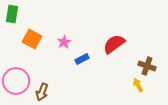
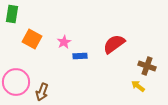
blue rectangle: moved 2 px left, 3 px up; rotated 24 degrees clockwise
pink circle: moved 1 px down
yellow arrow: moved 1 px down; rotated 24 degrees counterclockwise
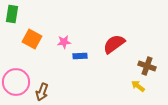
pink star: rotated 24 degrees clockwise
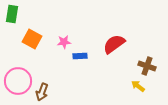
pink circle: moved 2 px right, 1 px up
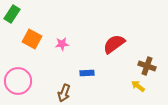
green rectangle: rotated 24 degrees clockwise
pink star: moved 2 px left, 2 px down
blue rectangle: moved 7 px right, 17 px down
brown arrow: moved 22 px right, 1 px down
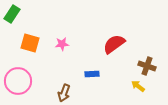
orange square: moved 2 px left, 4 px down; rotated 12 degrees counterclockwise
blue rectangle: moved 5 px right, 1 px down
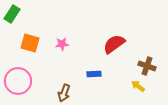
blue rectangle: moved 2 px right
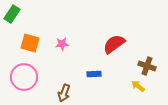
pink circle: moved 6 px right, 4 px up
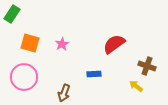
pink star: rotated 24 degrees counterclockwise
yellow arrow: moved 2 px left
